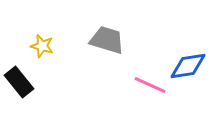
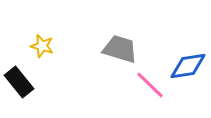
gray trapezoid: moved 13 px right, 9 px down
pink line: rotated 20 degrees clockwise
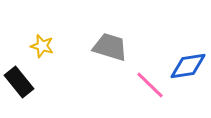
gray trapezoid: moved 10 px left, 2 px up
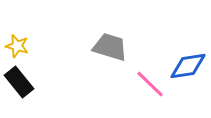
yellow star: moved 25 px left
pink line: moved 1 px up
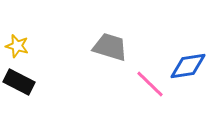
black rectangle: rotated 24 degrees counterclockwise
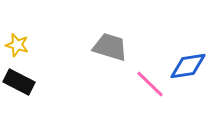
yellow star: moved 1 px up
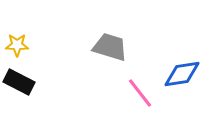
yellow star: rotated 15 degrees counterclockwise
blue diamond: moved 6 px left, 8 px down
pink line: moved 10 px left, 9 px down; rotated 8 degrees clockwise
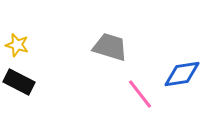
yellow star: rotated 15 degrees clockwise
pink line: moved 1 px down
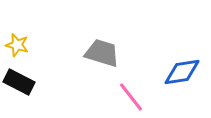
gray trapezoid: moved 8 px left, 6 px down
blue diamond: moved 2 px up
pink line: moved 9 px left, 3 px down
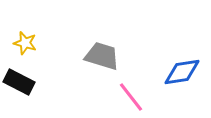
yellow star: moved 8 px right, 2 px up
gray trapezoid: moved 3 px down
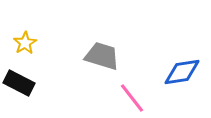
yellow star: rotated 25 degrees clockwise
black rectangle: moved 1 px down
pink line: moved 1 px right, 1 px down
